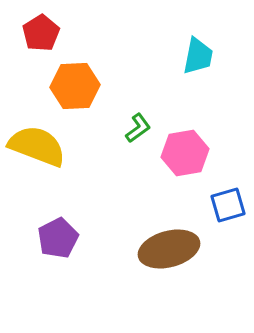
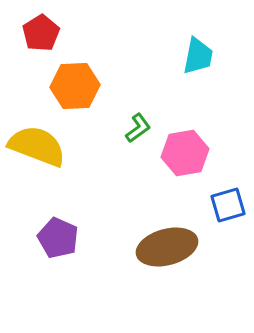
purple pentagon: rotated 21 degrees counterclockwise
brown ellipse: moved 2 px left, 2 px up
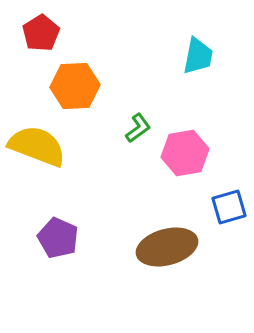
blue square: moved 1 px right, 2 px down
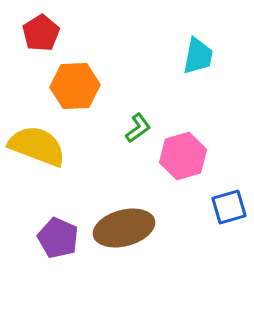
pink hexagon: moved 2 px left, 3 px down; rotated 6 degrees counterclockwise
brown ellipse: moved 43 px left, 19 px up
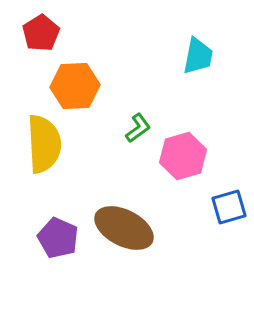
yellow semicircle: moved 7 px right, 2 px up; rotated 66 degrees clockwise
brown ellipse: rotated 42 degrees clockwise
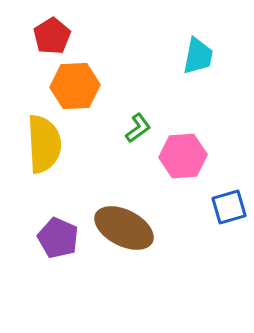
red pentagon: moved 11 px right, 3 px down
pink hexagon: rotated 12 degrees clockwise
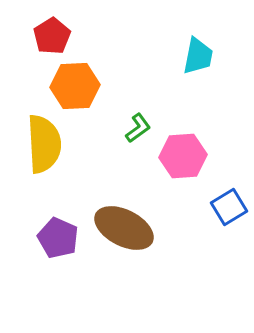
blue square: rotated 15 degrees counterclockwise
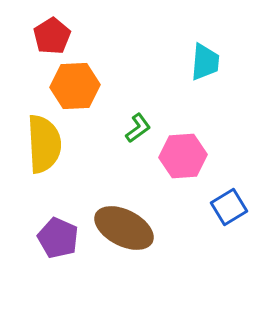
cyan trapezoid: moved 7 px right, 6 px down; rotated 6 degrees counterclockwise
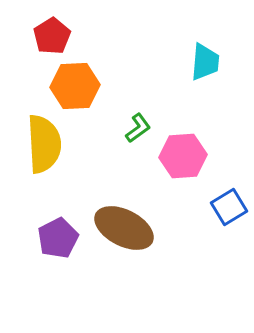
purple pentagon: rotated 21 degrees clockwise
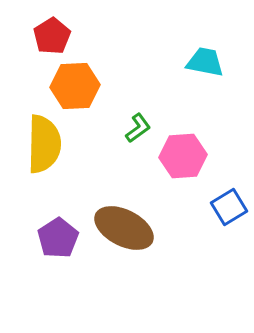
cyan trapezoid: rotated 84 degrees counterclockwise
yellow semicircle: rotated 4 degrees clockwise
purple pentagon: rotated 6 degrees counterclockwise
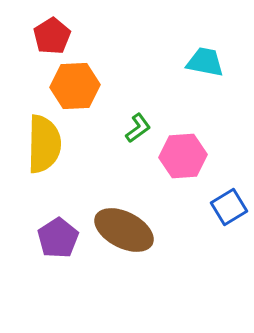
brown ellipse: moved 2 px down
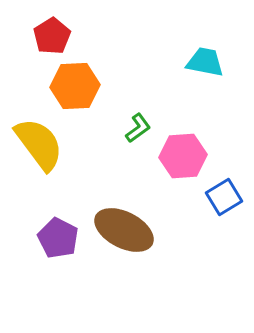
yellow semicircle: moved 5 px left; rotated 38 degrees counterclockwise
blue square: moved 5 px left, 10 px up
purple pentagon: rotated 12 degrees counterclockwise
